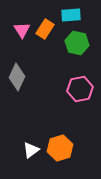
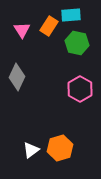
orange rectangle: moved 4 px right, 3 px up
pink hexagon: rotated 20 degrees counterclockwise
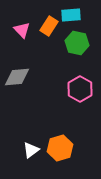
pink triangle: rotated 12 degrees counterclockwise
gray diamond: rotated 60 degrees clockwise
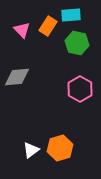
orange rectangle: moved 1 px left
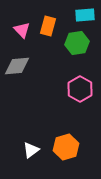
cyan rectangle: moved 14 px right
orange rectangle: rotated 18 degrees counterclockwise
green hexagon: rotated 20 degrees counterclockwise
gray diamond: moved 11 px up
orange hexagon: moved 6 px right, 1 px up
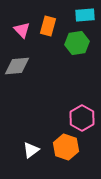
pink hexagon: moved 2 px right, 29 px down
orange hexagon: rotated 25 degrees counterclockwise
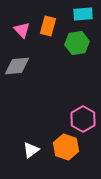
cyan rectangle: moved 2 px left, 1 px up
pink hexagon: moved 1 px right, 1 px down
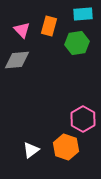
orange rectangle: moved 1 px right
gray diamond: moved 6 px up
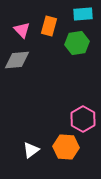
orange hexagon: rotated 15 degrees counterclockwise
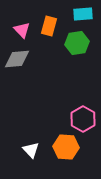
gray diamond: moved 1 px up
white triangle: rotated 36 degrees counterclockwise
